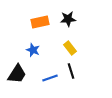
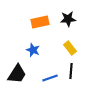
black line: rotated 21 degrees clockwise
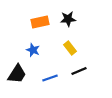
black line: moved 8 px right; rotated 63 degrees clockwise
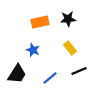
blue line: rotated 21 degrees counterclockwise
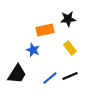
orange rectangle: moved 5 px right, 8 px down
black line: moved 9 px left, 5 px down
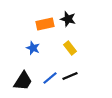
black star: rotated 21 degrees clockwise
orange rectangle: moved 6 px up
blue star: moved 2 px up
black trapezoid: moved 6 px right, 7 px down
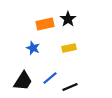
black star: rotated 21 degrees clockwise
yellow rectangle: moved 1 px left; rotated 64 degrees counterclockwise
black line: moved 11 px down
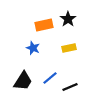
orange rectangle: moved 1 px left, 1 px down
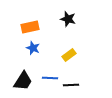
black star: rotated 21 degrees counterclockwise
orange rectangle: moved 14 px left, 2 px down
yellow rectangle: moved 7 px down; rotated 24 degrees counterclockwise
blue line: rotated 42 degrees clockwise
black line: moved 1 px right, 2 px up; rotated 21 degrees clockwise
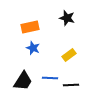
black star: moved 1 px left, 1 px up
